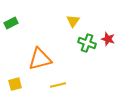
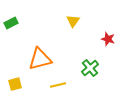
green cross: moved 3 px right, 25 px down; rotated 30 degrees clockwise
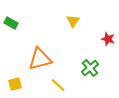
green rectangle: rotated 56 degrees clockwise
yellow line: rotated 56 degrees clockwise
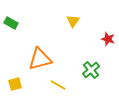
green cross: moved 1 px right, 2 px down
yellow line: rotated 14 degrees counterclockwise
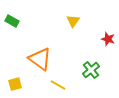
green rectangle: moved 1 px right, 2 px up
orange triangle: rotated 50 degrees clockwise
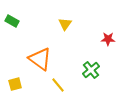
yellow triangle: moved 8 px left, 3 px down
red star: rotated 16 degrees counterclockwise
yellow line: rotated 21 degrees clockwise
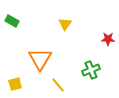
orange triangle: rotated 25 degrees clockwise
green cross: rotated 18 degrees clockwise
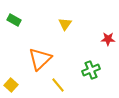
green rectangle: moved 2 px right, 1 px up
orange triangle: rotated 15 degrees clockwise
yellow square: moved 4 px left, 1 px down; rotated 32 degrees counterclockwise
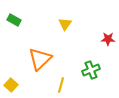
yellow line: moved 3 px right; rotated 56 degrees clockwise
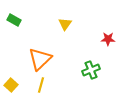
yellow line: moved 20 px left
